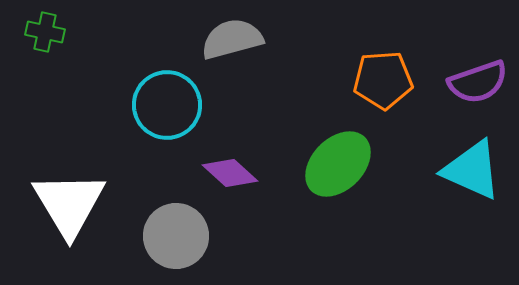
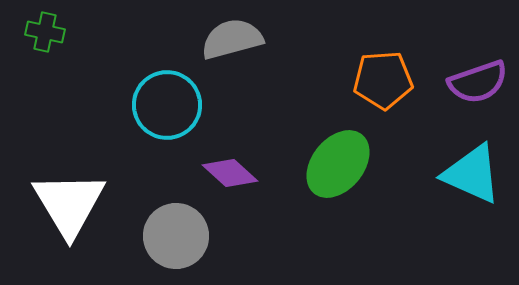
green ellipse: rotated 6 degrees counterclockwise
cyan triangle: moved 4 px down
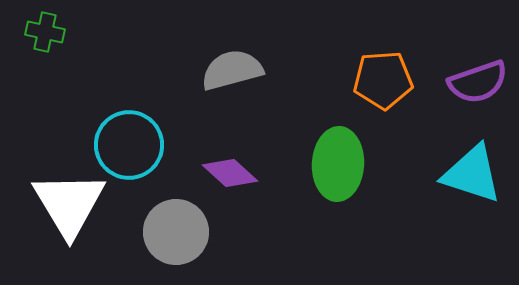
gray semicircle: moved 31 px down
cyan circle: moved 38 px left, 40 px down
green ellipse: rotated 36 degrees counterclockwise
cyan triangle: rotated 6 degrees counterclockwise
gray circle: moved 4 px up
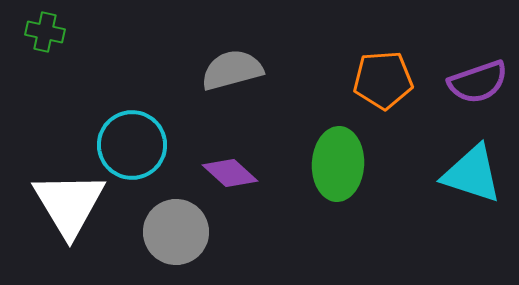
cyan circle: moved 3 px right
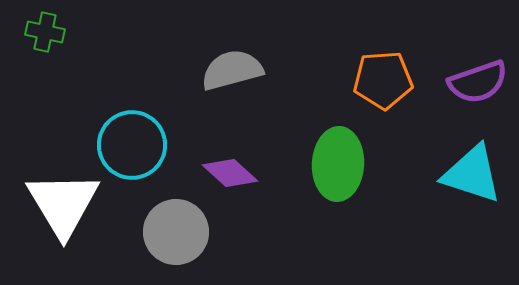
white triangle: moved 6 px left
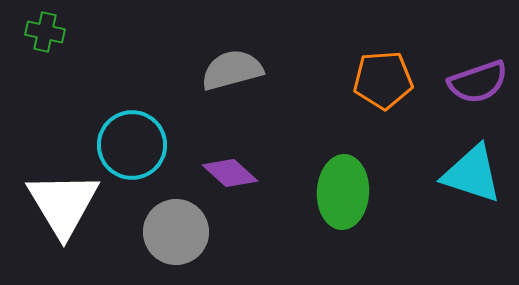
green ellipse: moved 5 px right, 28 px down
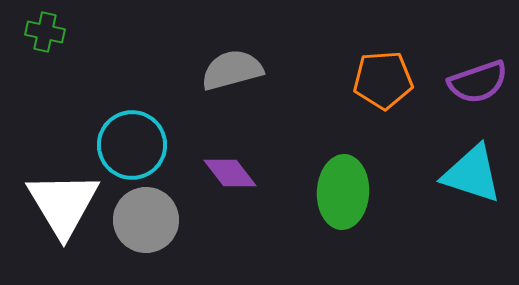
purple diamond: rotated 10 degrees clockwise
gray circle: moved 30 px left, 12 px up
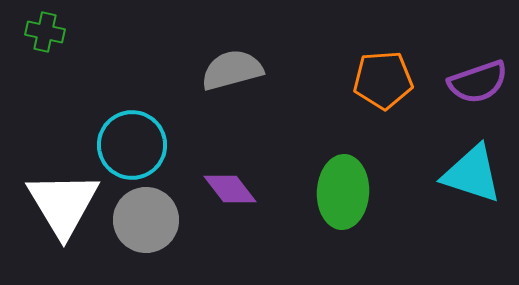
purple diamond: moved 16 px down
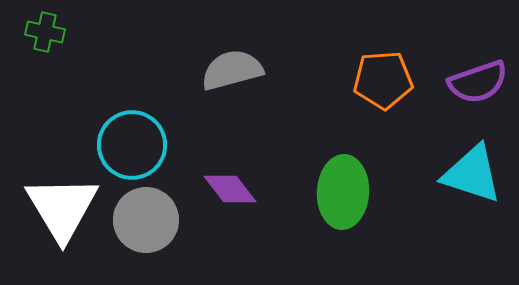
white triangle: moved 1 px left, 4 px down
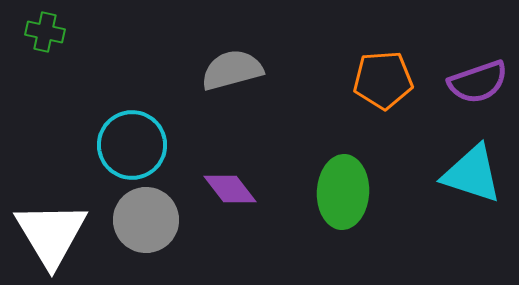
white triangle: moved 11 px left, 26 px down
